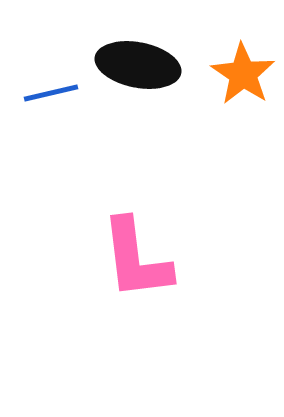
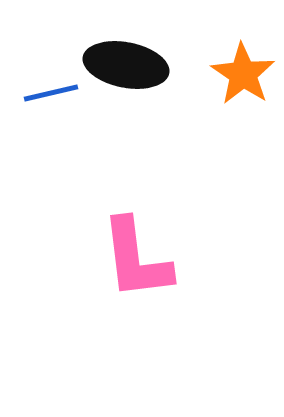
black ellipse: moved 12 px left
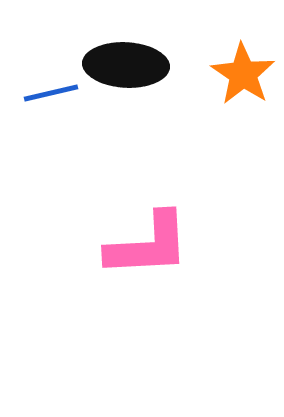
black ellipse: rotated 8 degrees counterclockwise
pink L-shape: moved 12 px right, 14 px up; rotated 86 degrees counterclockwise
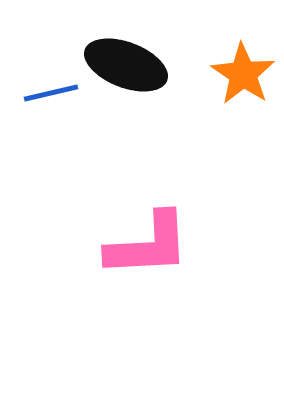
black ellipse: rotated 18 degrees clockwise
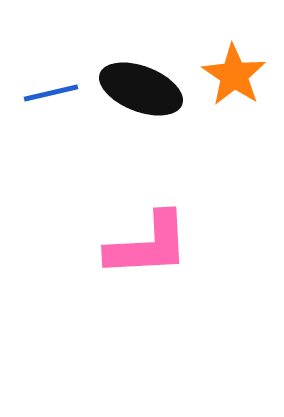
black ellipse: moved 15 px right, 24 px down
orange star: moved 9 px left, 1 px down
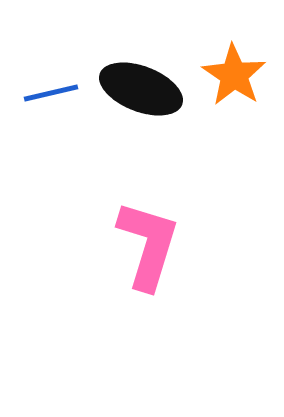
pink L-shape: rotated 70 degrees counterclockwise
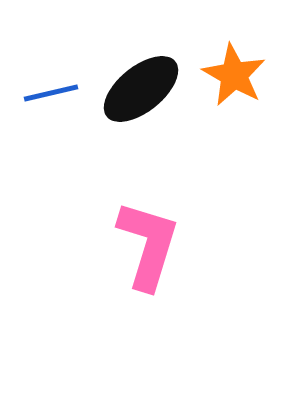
orange star: rotated 4 degrees counterclockwise
black ellipse: rotated 60 degrees counterclockwise
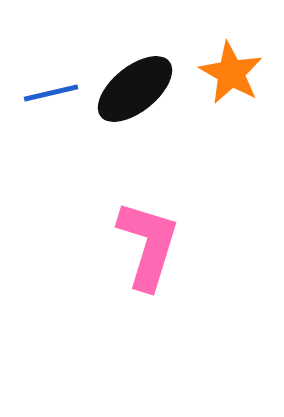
orange star: moved 3 px left, 2 px up
black ellipse: moved 6 px left
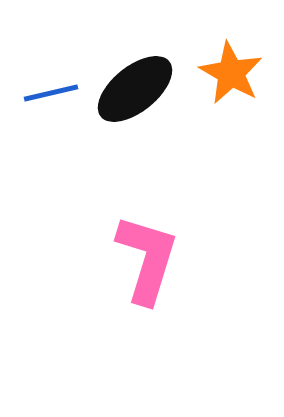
pink L-shape: moved 1 px left, 14 px down
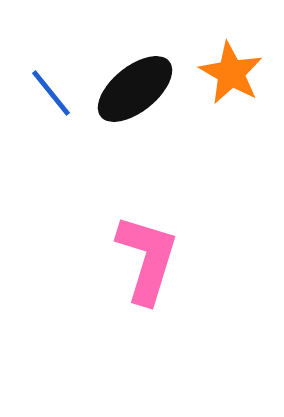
blue line: rotated 64 degrees clockwise
